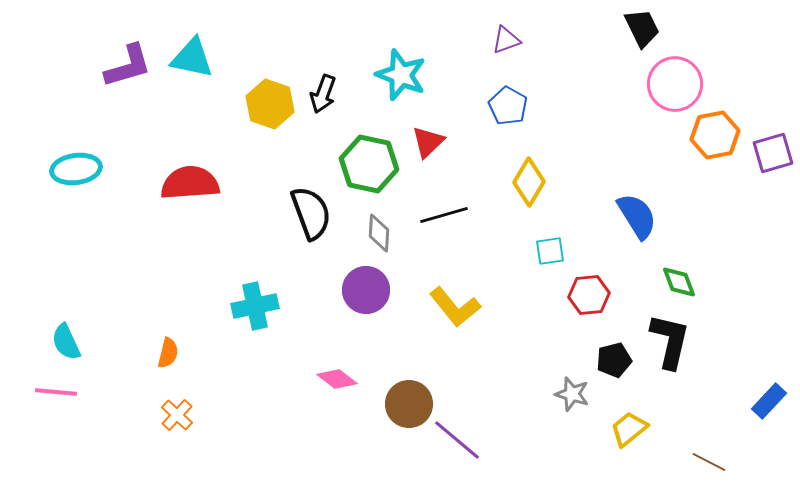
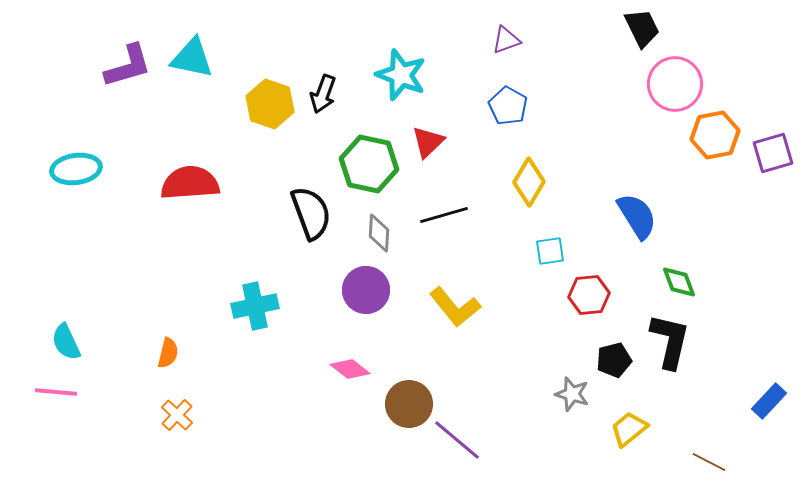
pink diamond: moved 13 px right, 10 px up
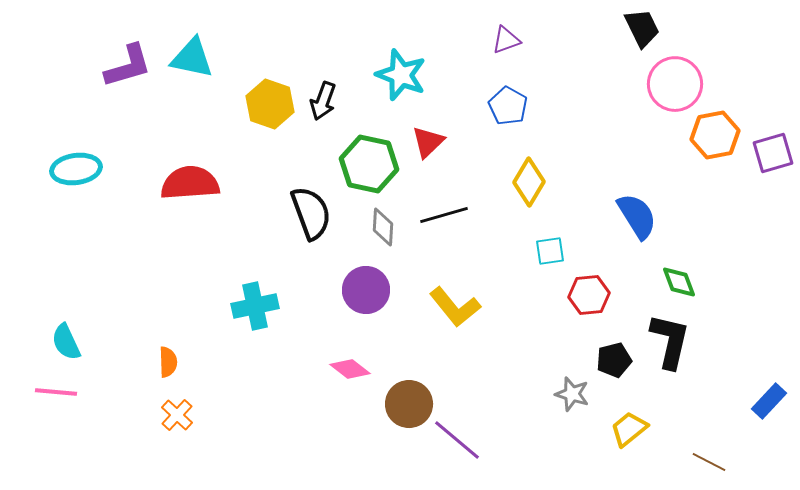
black arrow: moved 7 px down
gray diamond: moved 4 px right, 6 px up
orange semicircle: moved 9 px down; rotated 16 degrees counterclockwise
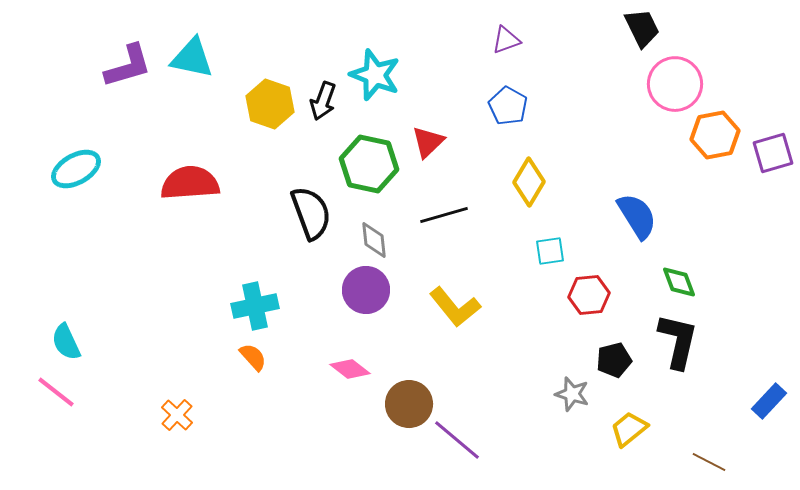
cyan star: moved 26 px left
cyan ellipse: rotated 21 degrees counterclockwise
gray diamond: moved 9 px left, 13 px down; rotated 9 degrees counterclockwise
black L-shape: moved 8 px right
orange semicircle: moved 85 px right, 5 px up; rotated 40 degrees counterclockwise
pink line: rotated 33 degrees clockwise
